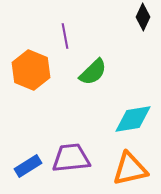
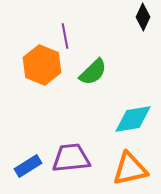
orange hexagon: moved 11 px right, 5 px up
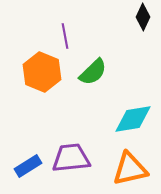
orange hexagon: moved 7 px down
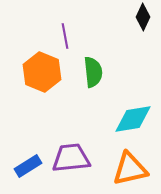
green semicircle: rotated 52 degrees counterclockwise
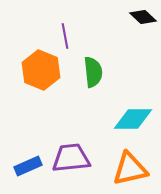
black diamond: rotated 72 degrees counterclockwise
orange hexagon: moved 1 px left, 2 px up
cyan diamond: rotated 9 degrees clockwise
blue rectangle: rotated 8 degrees clockwise
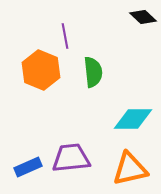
blue rectangle: moved 1 px down
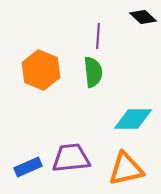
purple line: moved 33 px right; rotated 15 degrees clockwise
orange triangle: moved 4 px left
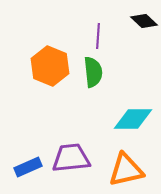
black diamond: moved 1 px right, 4 px down
orange hexagon: moved 9 px right, 4 px up
orange triangle: moved 1 px down
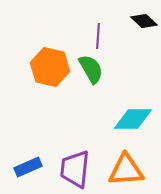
orange hexagon: moved 1 px down; rotated 9 degrees counterclockwise
green semicircle: moved 2 px left, 3 px up; rotated 24 degrees counterclockwise
purple trapezoid: moved 4 px right, 11 px down; rotated 78 degrees counterclockwise
orange triangle: rotated 9 degrees clockwise
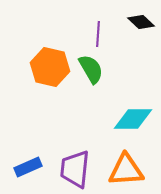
black diamond: moved 3 px left, 1 px down
purple line: moved 2 px up
